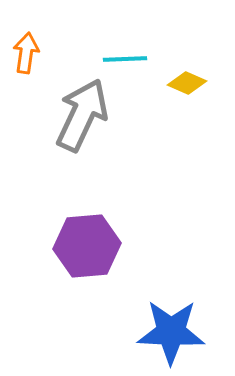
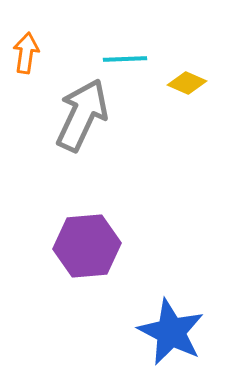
blue star: rotated 24 degrees clockwise
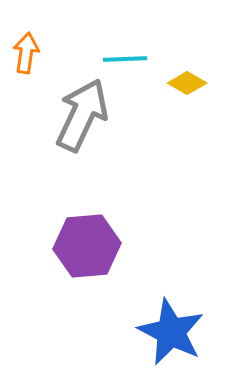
yellow diamond: rotated 6 degrees clockwise
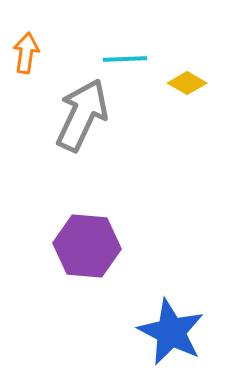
purple hexagon: rotated 10 degrees clockwise
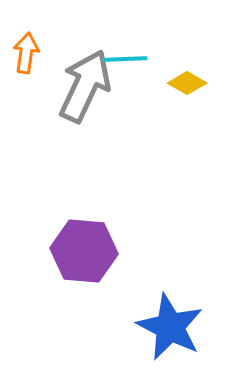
gray arrow: moved 3 px right, 29 px up
purple hexagon: moved 3 px left, 5 px down
blue star: moved 1 px left, 5 px up
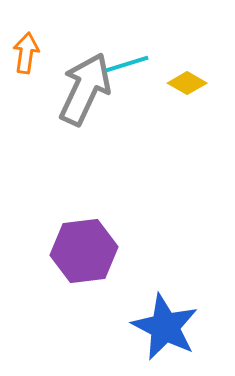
cyan line: moved 2 px right, 5 px down; rotated 15 degrees counterclockwise
gray arrow: moved 3 px down
purple hexagon: rotated 12 degrees counterclockwise
blue star: moved 5 px left
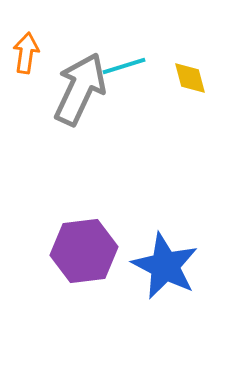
cyan line: moved 3 px left, 2 px down
yellow diamond: moved 3 px right, 5 px up; rotated 45 degrees clockwise
gray arrow: moved 5 px left
blue star: moved 61 px up
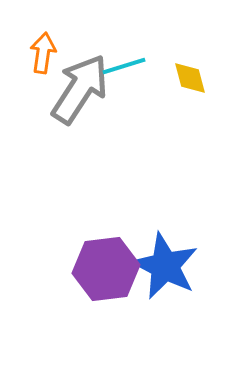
orange arrow: moved 17 px right
gray arrow: rotated 8 degrees clockwise
purple hexagon: moved 22 px right, 18 px down
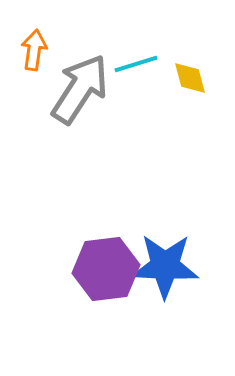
orange arrow: moved 9 px left, 3 px up
cyan line: moved 12 px right, 2 px up
blue star: rotated 24 degrees counterclockwise
